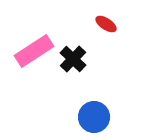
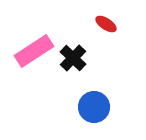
black cross: moved 1 px up
blue circle: moved 10 px up
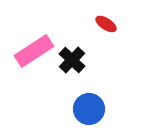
black cross: moved 1 px left, 2 px down
blue circle: moved 5 px left, 2 px down
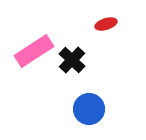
red ellipse: rotated 50 degrees counterclockwise
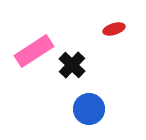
red ellipse: moved 8 px right, 5 px down
black cross: moved 5 px down
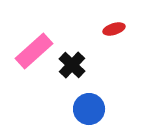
pink rectangle: rotated 9 degrees counterclockwise
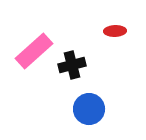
red ellipse: moved 1 px right, 2 px down; rotated 15 degrees clockwise
black cross: rotated 32 degrees clockwise
